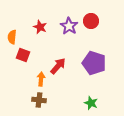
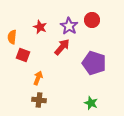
red circle: moved 1 px right, 1 px up
red arrow: moved 4 px right, 19 px up
orange arrow: moved 3 px left, 1 px up; rotated 16 degrees clockwise
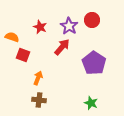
orange semicircle: rotated 104 degrees clockwise
purple pentagon: rotated 15 degrees clockwise
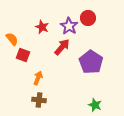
red circle: moved 4 px left, 2 px up
red star: moved 2 px right
orange semicircle: moved 2 px down; rotated 32 degrees clockwise
purple pentagon: moved 3 px left, 1 px up
green star: moved 4 px right, 2 px down
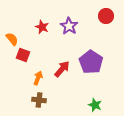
red circle: moved 18 px right, 2 px up
red arrow: moved 22 px down
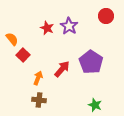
red star: moved 5 px right, 1 px down
red square: rotated 24 degrees clockwise
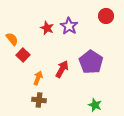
red arrow: rotated 12 degrees counterclockwise
